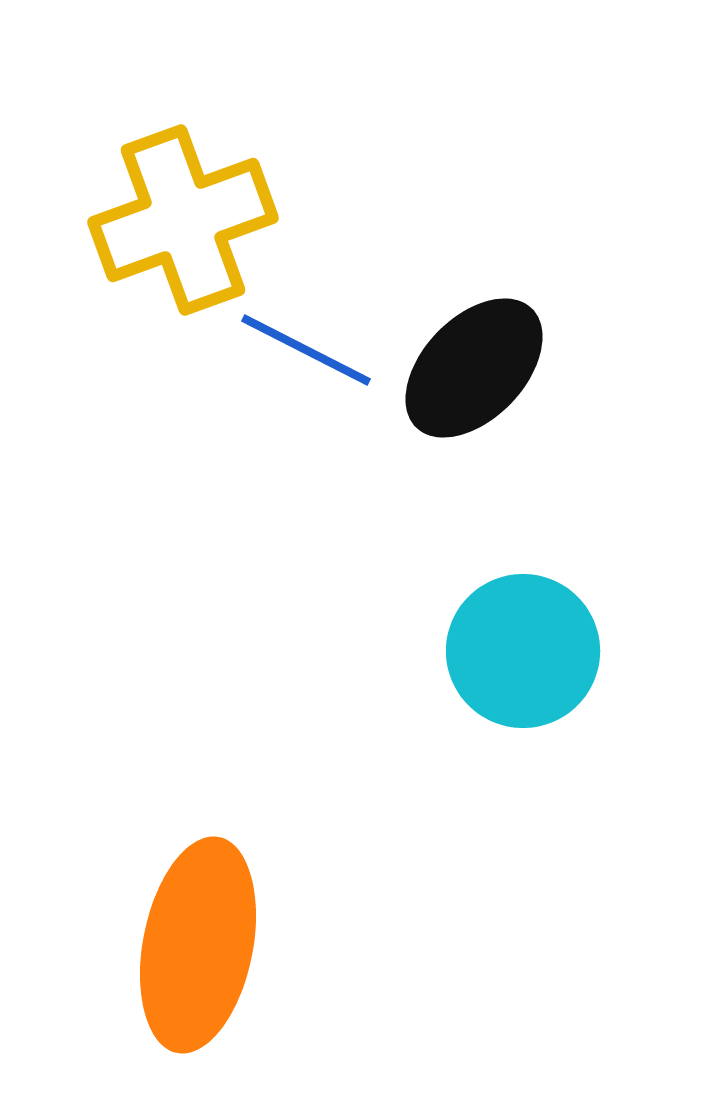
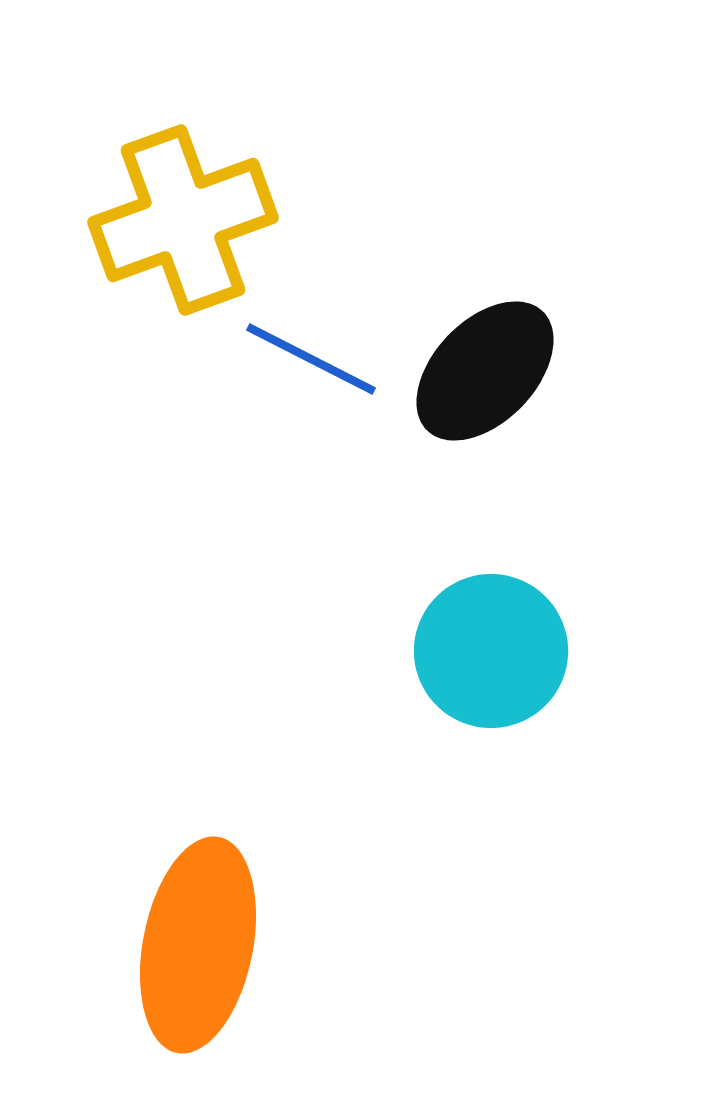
blue line: moved 5 px right, 9 px down
black ellipse: moved 11 px right, 3 px down
cyan circle: moved 32 px left
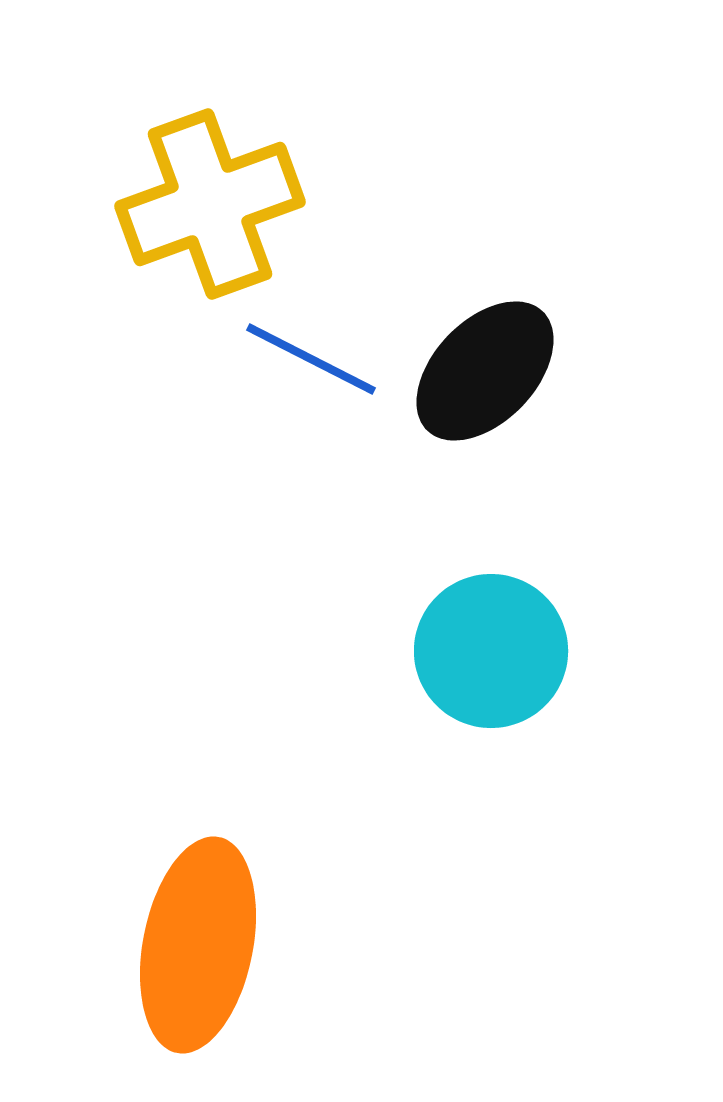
yellow cross: moved 27 px right, 16 px up
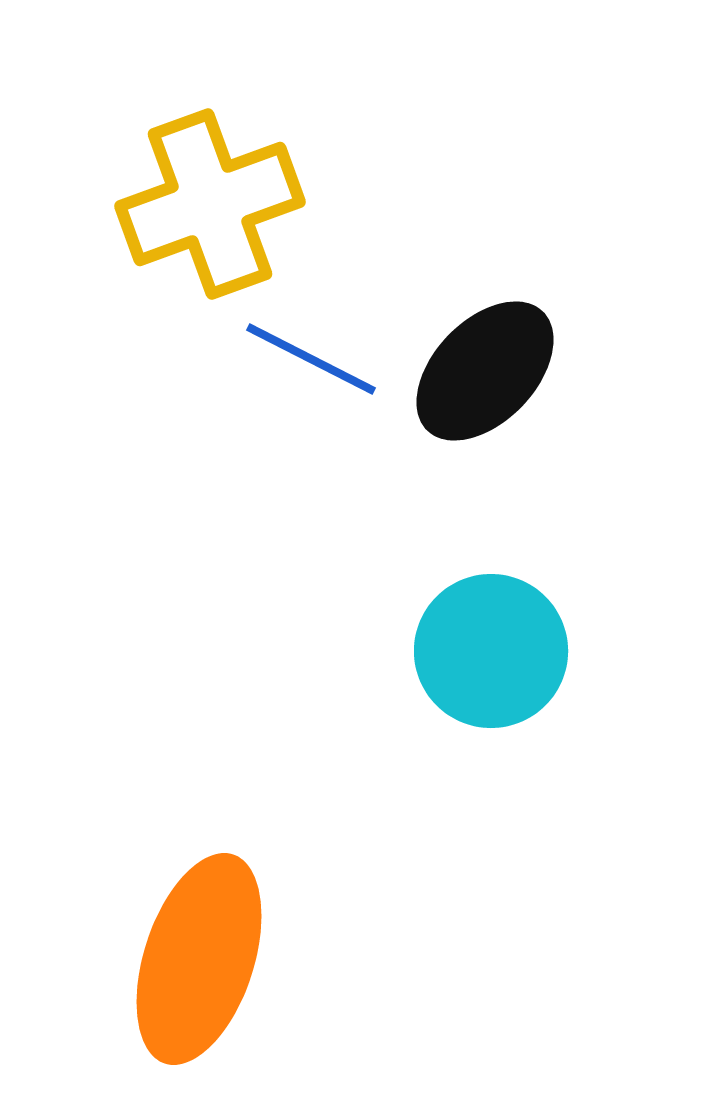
orange ellipse: moved 1 px right, 14 px down; rotated 7 degrees clockwise
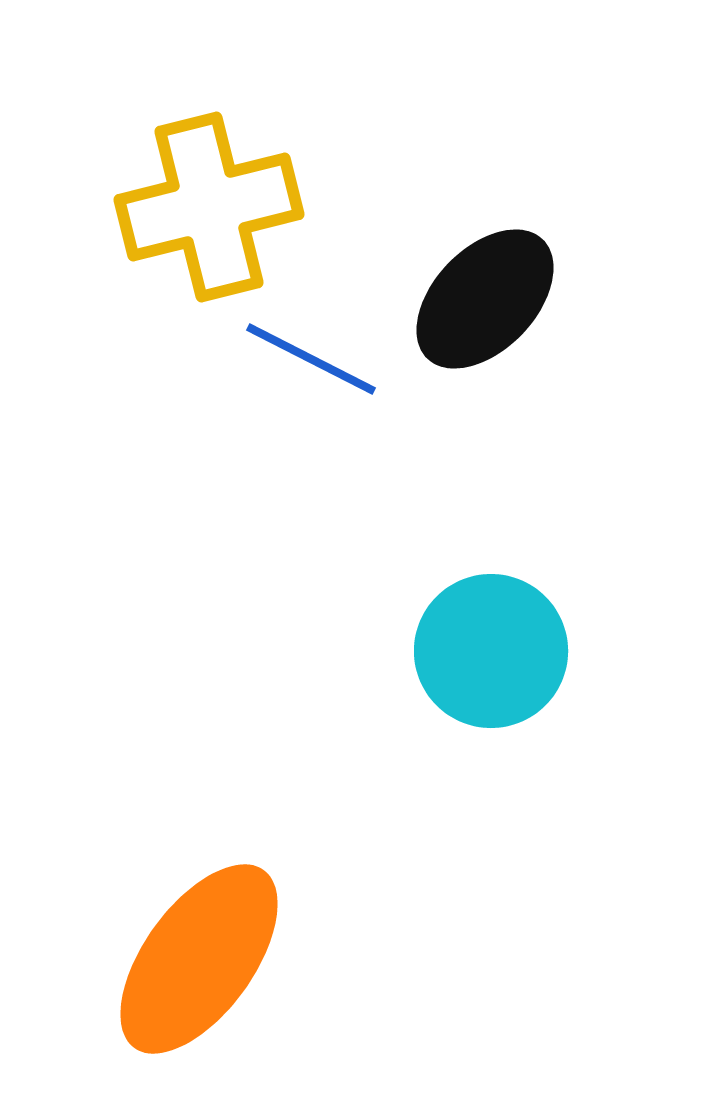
yellow cross: moved 1 px left, 3 px down; rotated 6 degrees clockwise
black ellipse: moved 72 px up
orange ellipse: rotated 18 degrees clockwise
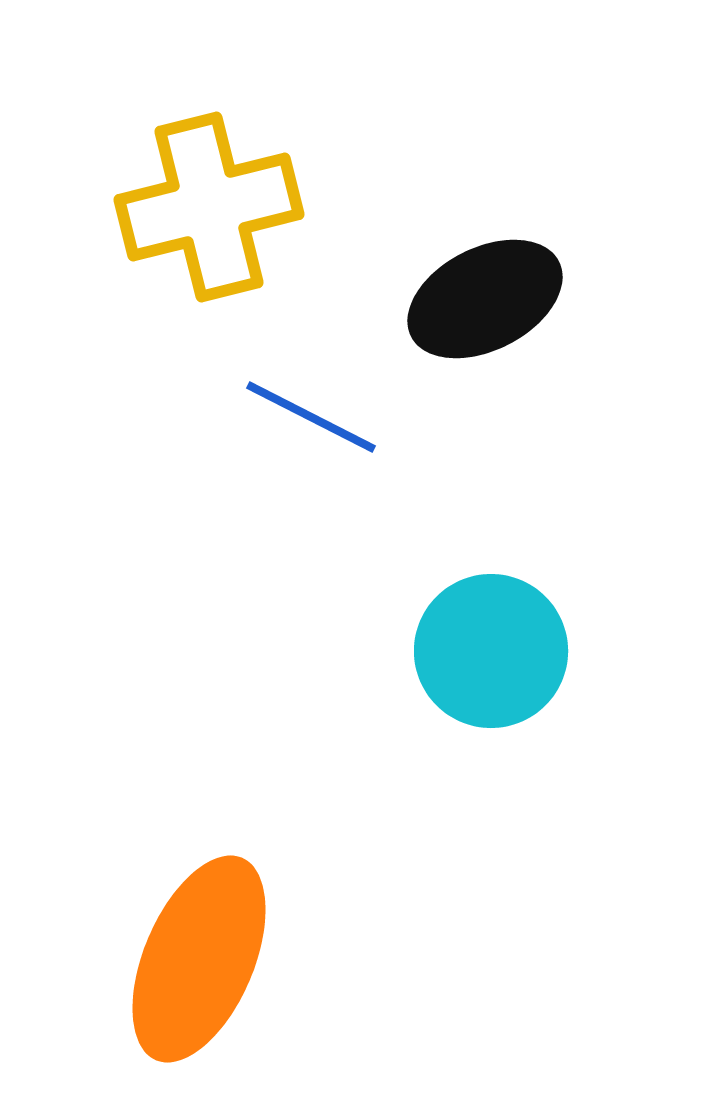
black ellipse: rotated 19 degrees clockwise
blue line: moved 58 px down
orange ellipse: rotated 13 degrees counterclockwise
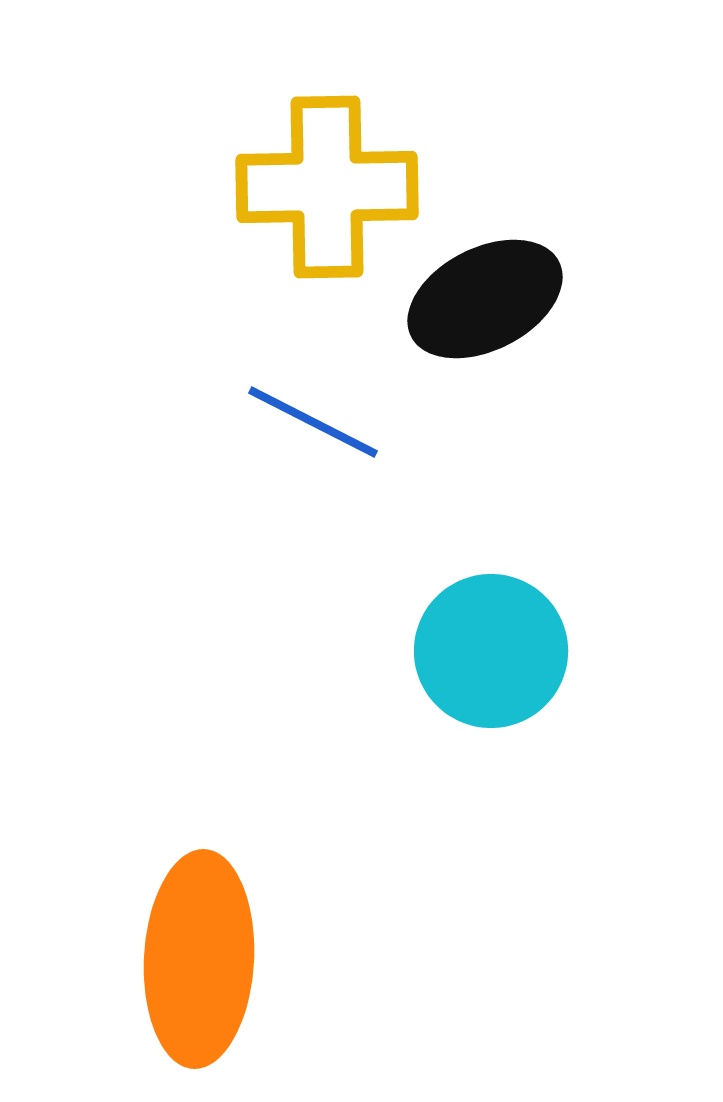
yellow cross: moved 118 px right, 20 px up; rotated 13 degrees clockwise
blue line: moved 2 px right, 5 px down
orange ellipse: rotated 20 degrees counterclockwise
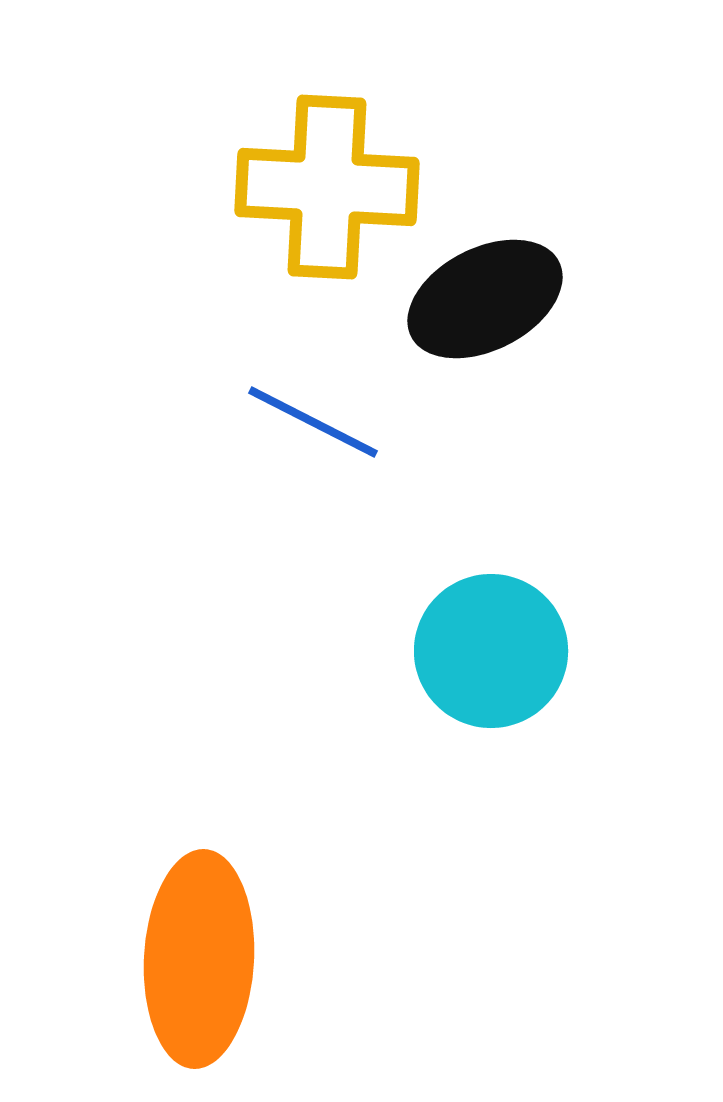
yellow cross: rotated 4 degrees clockwise
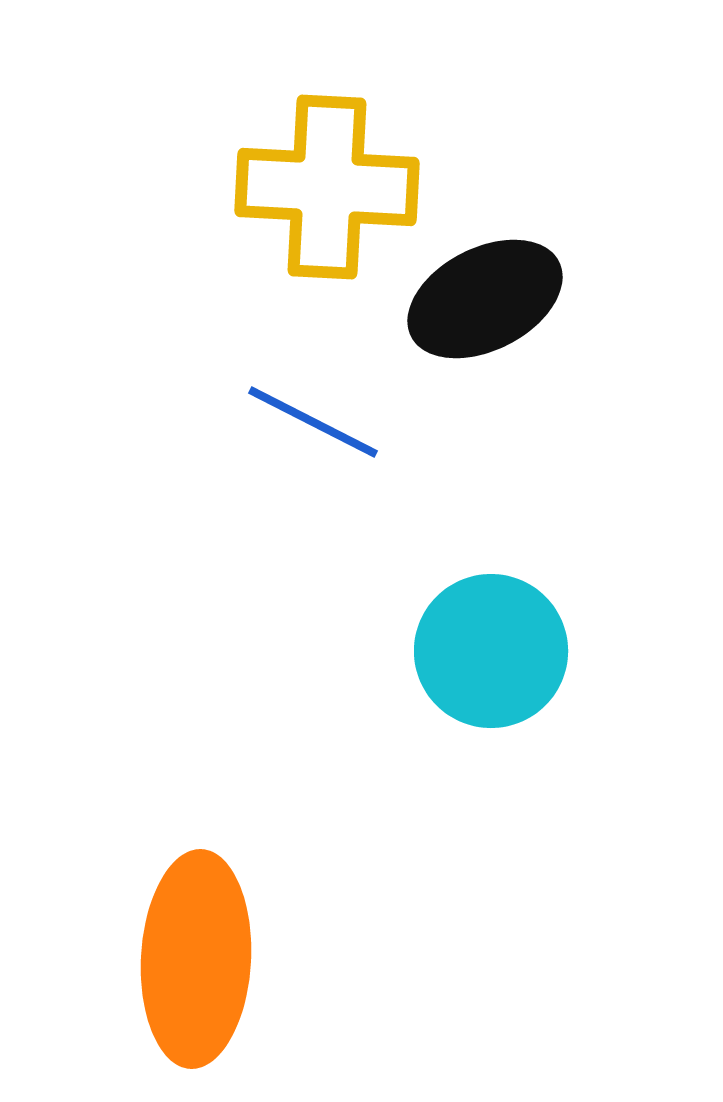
orange ellipse: moved 3 px left
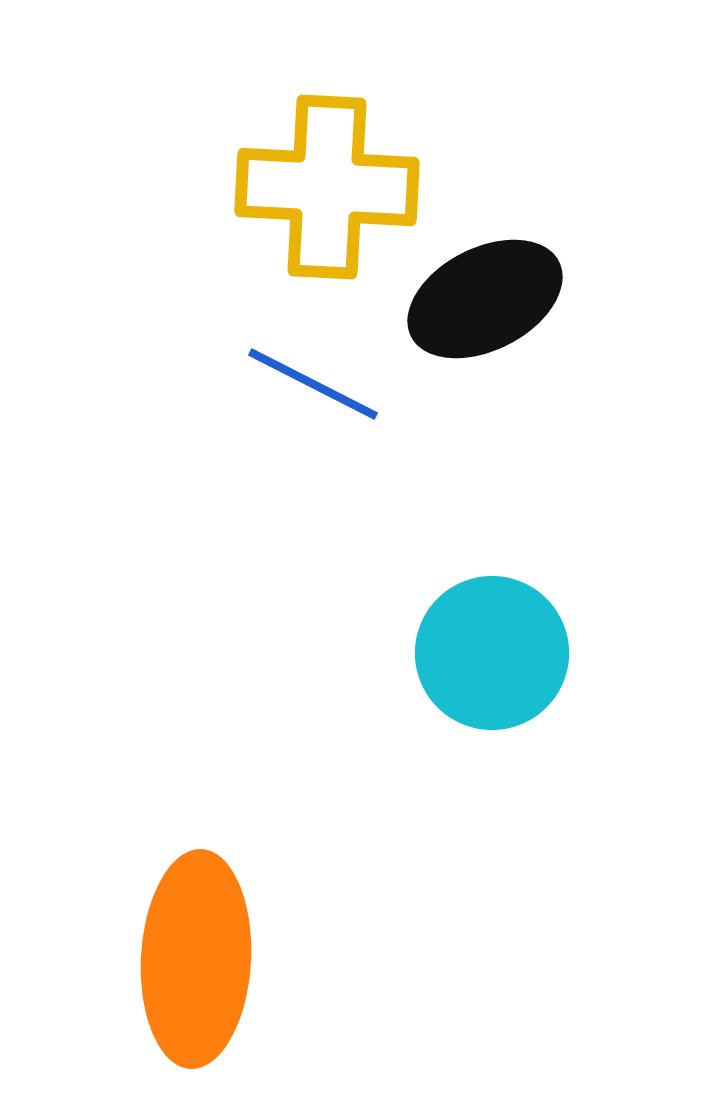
blue line: moved 38 px up
cyan circle: moved 1 px right, 2 px down
